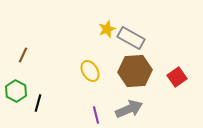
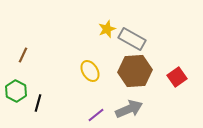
gray rectangle: moved 1 px right, 1 px down
purple line: rotated 66 degrees clockwise
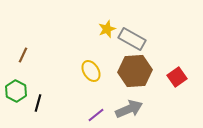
yellow ellipse: moved 1 px right
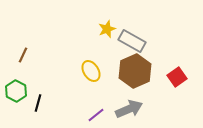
gray rectangle: moved 2 px down
brown hexagon: rotated 20 degrees counterclockwise
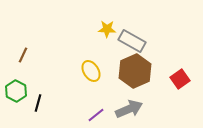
yellow star: rotated 24 degrees clockwise
red square: moved 3 px right, 2 px down
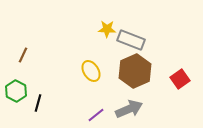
gray rectangle: moved 1 px left, 1 px up; rotated 8 degrees counterclockwise
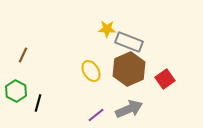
gray rectangle: moved 2 px left, 2 px down
brown hexagon: moved 6 px left, 2 px up
red square: moved 15 px left
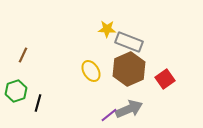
green hexagon: rotated 15 degrees clockwise
purple line: moved 13 px right
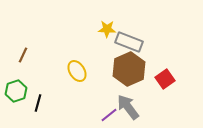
yellow ellipse: moved 14 px left
gray arrow: moved 1 px left, 2 px up; rotated 104 degrees counterclockwise
